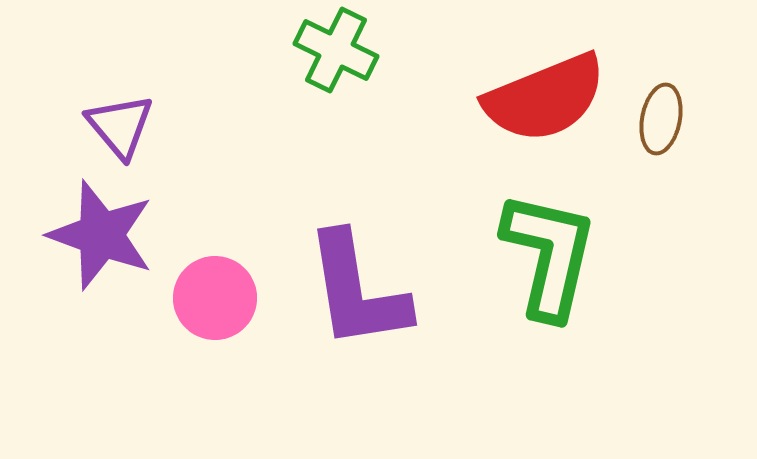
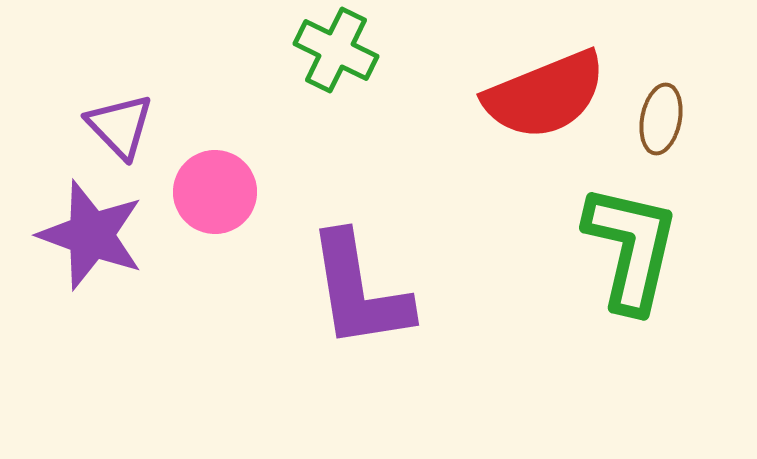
red semicircle: moved 3 px up
purple triangle: rotated 4 degrees counterclockwise
purple star: moved 10 px left
green L-shape: moved 82 px right, 7 px up
purple L-shape: moved 2 px right
pink circle: moved 106 px up
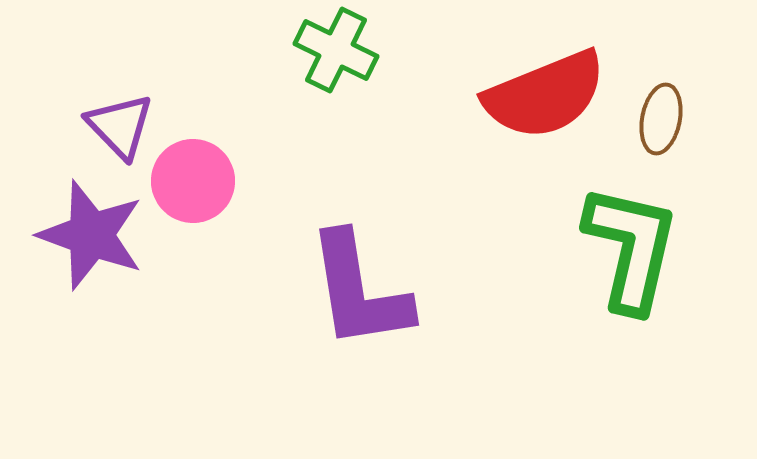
pink circle: moved 22 px left, 11 px up
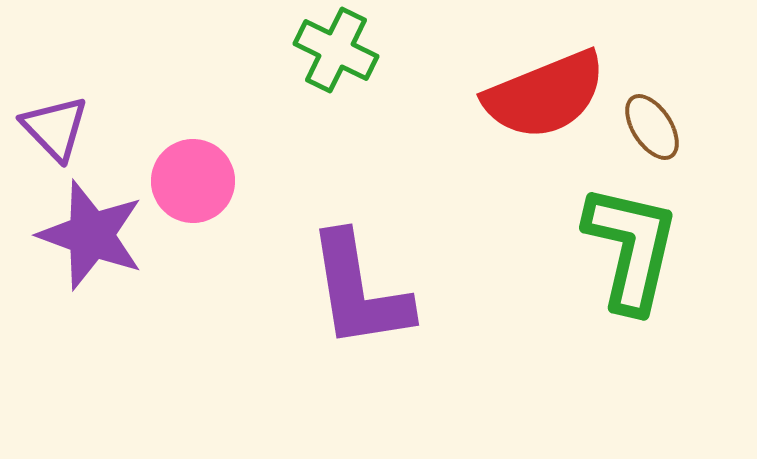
brown ellipse: moved 9 px left, 8 px down; rotated 44 degrees counterclockwise
purple triangle: moved 65 px left, 2 px down
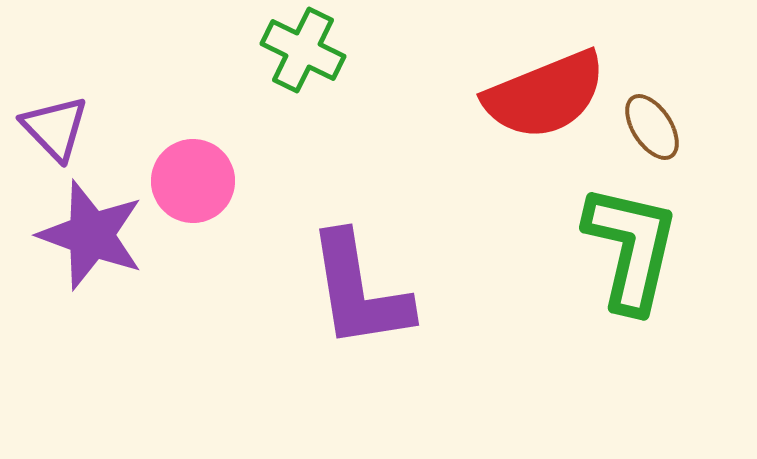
green cross: moved 33 px left
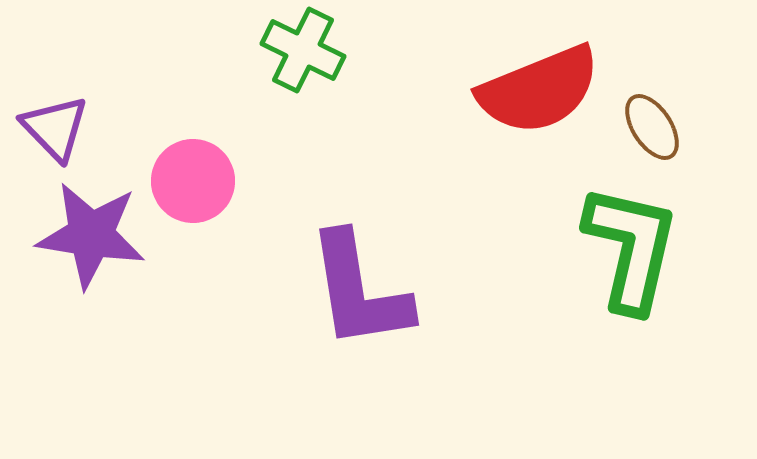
red semicircle: moved 6 px left, 5 px up
purple star: rotated 11 degrees counterclockwise
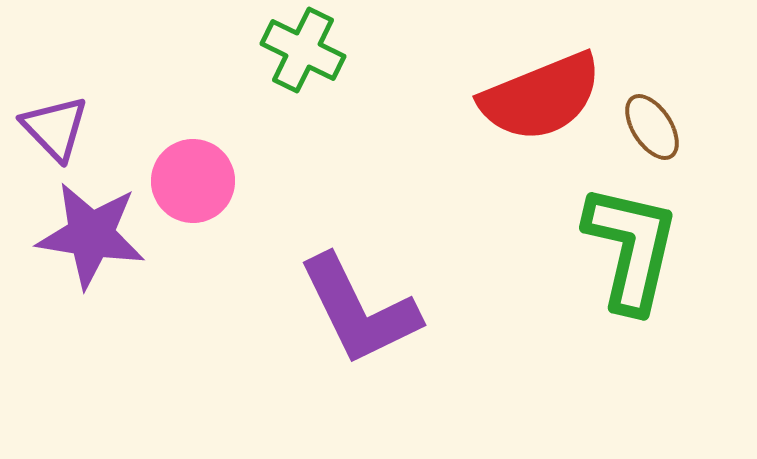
red semicircle: moved 2 px right, 7 px down
purple L-shape: moved 19 px down; rotated 17 degrees counterclockwise
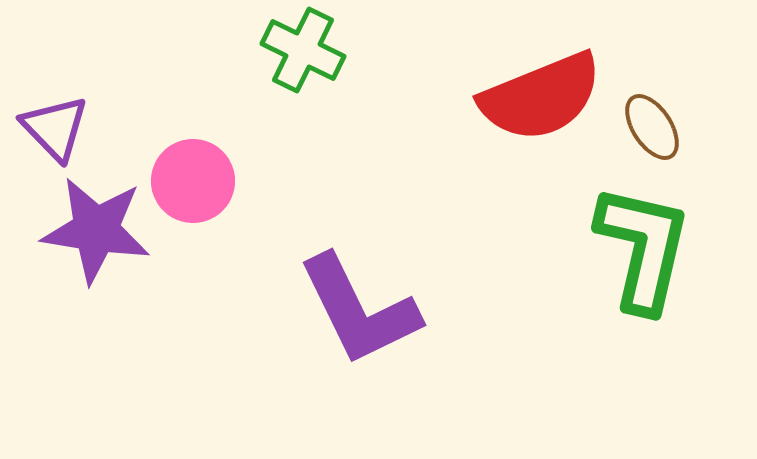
purple star: moved 5 px right, 5 px up
green L-shape: moved 12 px right
